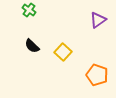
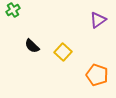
green cross: moved 16 px left; rotated 24 degrees clockwise
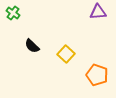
green cross: moved 3 px down; rotated 24 degrees counterclockwise
purple triangle: moved 8 px up; rotated 30 degrees clockwise
yellow square: moved 3 px right, 2 px down
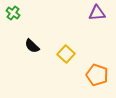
purple triangle: moved 1 px left, 1 px down
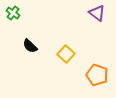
purple triangle: rotated 42 degrees clockwise
black semicircle: moved 2 px left
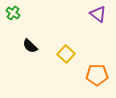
purple triangle: moved 1 px right, 1 px down
orange pentagon: rotated 20 degrees counterclockwise
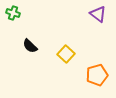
green cross: rotated 16 degrees counterclockwise
orange pentagon: rotated 15 degrees counterclockwise
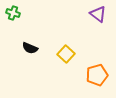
black semicircle: moved 2 px down; rotated 21 degrees counterclockwise
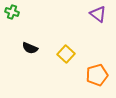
green cross: moved 1 px left, 1 px up
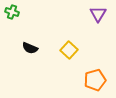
purple triangle: rotated 24 degrees clockwise
yellow square: moved 3 px right, 4 px up
orange pentagon: moved 2 px left, 5 px down
